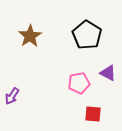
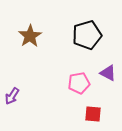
black pentagon: rotated 24 degrees clockwise
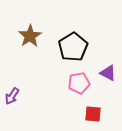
black pentagon: moved 14 px left, 12 px down; rotated 16 degrees counterclockwise
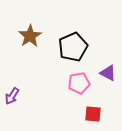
black pentagon: rotated 8 degrees clockwise
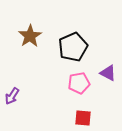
red square: moved 10 px left, 4 px down
